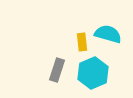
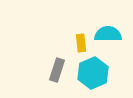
cyan semicircle: rotated 16 degrees counterclockwise
yellow rectangle: moved 1 px left, 1 px down
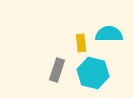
cyan semicircle: moved 1 px right
cyan hexagon: rotated 24 degrees counterclockwise
